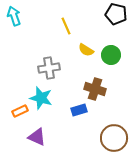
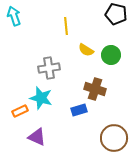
yellow line: rotated 18 degrees clockwise
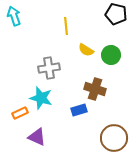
orange rectangle: moved 2 px down
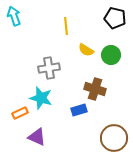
black pentagon: moved 1 px left, 4 px down
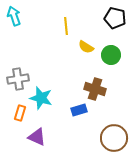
yellow semicircle: moved 3 px up
gray cross: moved 31 px left, 11 px down
orange rectangle: rotated 49 degrees counterclockwise
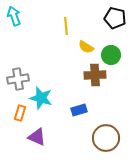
brown cross: moved 14 px up; rotated 20 degrees counterclockwise
brown circle: moved 8 px left
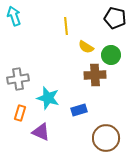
cyan star: moved 7 px right
purple triangle: moved 4 px right, 5 px up
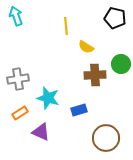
cyan arrow: moved 2 px right
green circle: moved 10 px right, 9 px down
orange rectangle: rotated 42 degrees clockwise
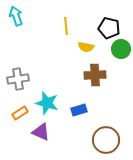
black pentagon: moved 6 px left, 10 px down
yellow semicircle: rotated 21 degrees counterclockwise
green circle: moved 15 px up
cyan star: moved 1 px left, 5 px down
brown circle: moved 2 px down
